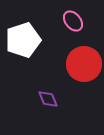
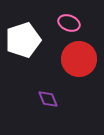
pink ellipse: moved 4 px left, 2 px down; rotated 30 degrees counterclockwise
red circle: moved 5 px left, 5 px up
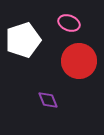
red circle: moved 2 px down
purple diamond: moved 1 px down
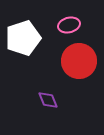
pink ellipse: moved 2 px down; rotated 35 degrees counterclockwise
white pentagon: moved 2 px up
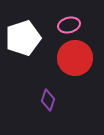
red circle: moved 4 px left, 3 px up
purple diamond: rotated 40 degrees clockwise
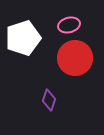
purple diamond: moved 1 px right
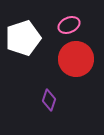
pink ellipse: rotated 10 degrees counterclockwise
red circle: moved 1 px right, 1 px down
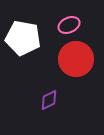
white pentagon: rotated 28 degrees clockwise
purple diamond: rotated 45 degrees clockwise
